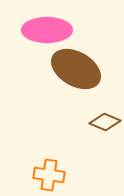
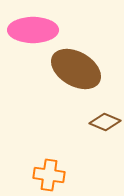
pink ellipse: moved 14 px left
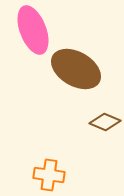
pink ellipse: rotated 69 degrees clockwise
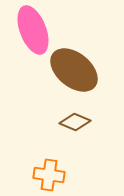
brown ellipse: moved 2 px left, 1 px down; rotated 9 degrees clockwise
brown diamond: moved 30 px left
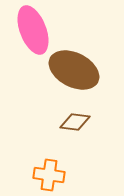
brown ellipse: rotated 12 degrees counterclockwise
brown diamond: rotated 16 degrees counterclockwise
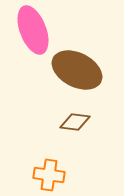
brown ellipse: moved 3 px right
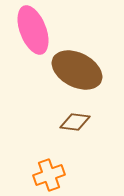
orange cross: rotated 28 degrees counterclockwise
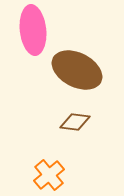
pink ellipse: rotated 15 degrees clockwise
orange cross: rotated 20 degrees counterclockwise
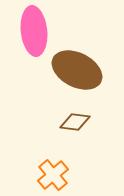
pink ellipse: moved 1 px right, 1 px down
orange cross: moved 4 px right
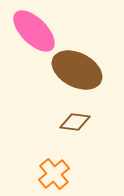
pink ellipse: rotated 39 degrees counterclockwise
orange cross: moved 1 px right, 1 px up
